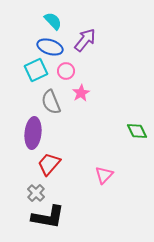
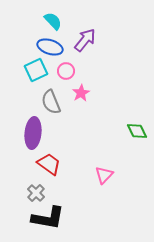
red trapezoid: rotated 85 degrees clockwise
black L-shape: moved 1 px down
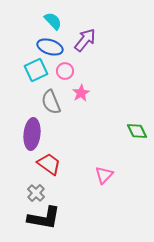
pink circle: moved 1 px left
purple ellipse: moved 1 px left, 1 px down
black L-shape: moved 4 px left
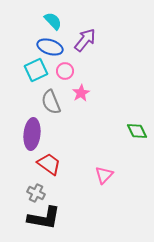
gray cross: rotated 18 degrees counterclockwise
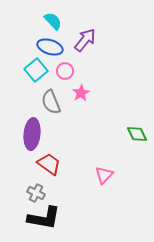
cyan square: rotated 15 degrees counterclockwise
green diamond: moved 3 px down
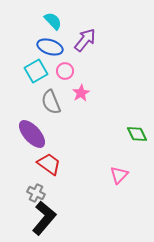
cyan square: moved 1 px down; rotated 10 degrees clockwise
purple ellipse: rotated 48 degrees counterclockwise
pink triangle: moved 15 px right
black L-shape: rotated 60 degrees counterclockwise
